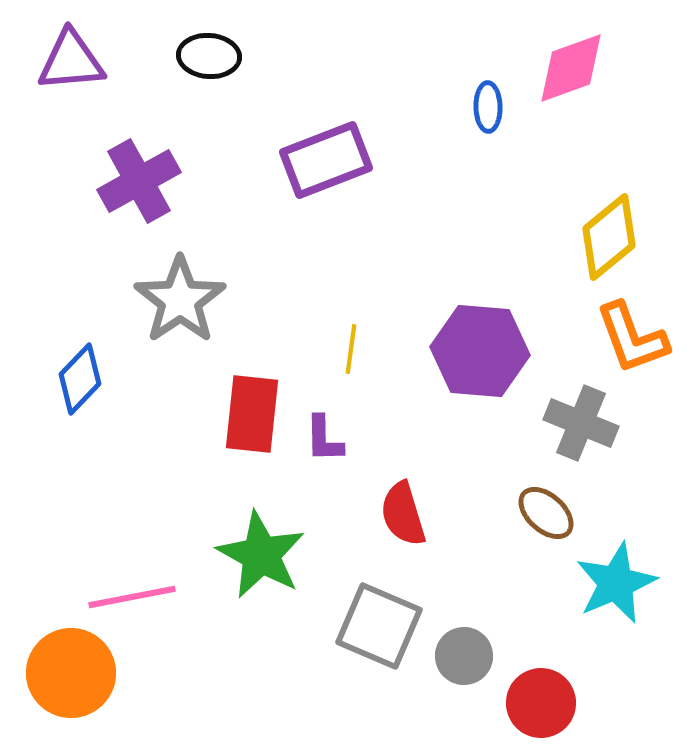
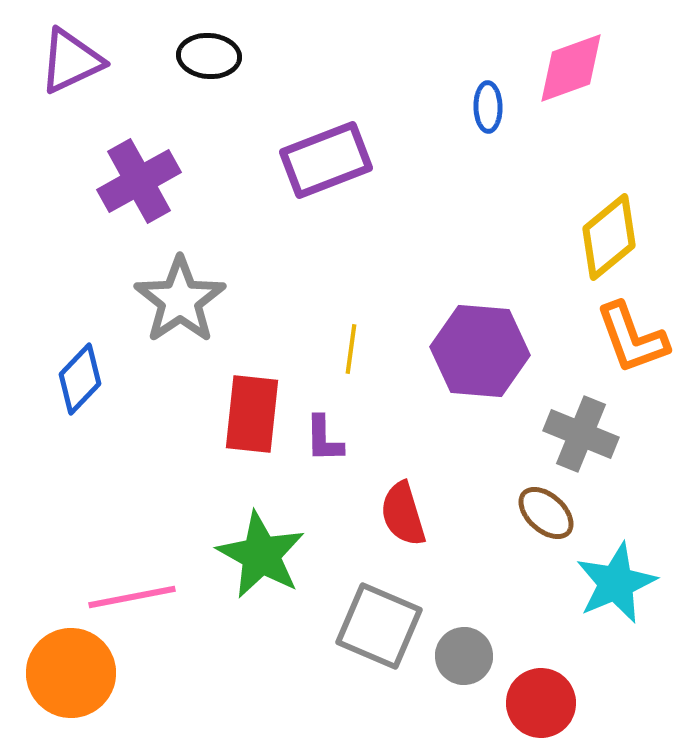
purple triangle: rotated 20 degrees counterclockwise
gray cross: moved 11 px down
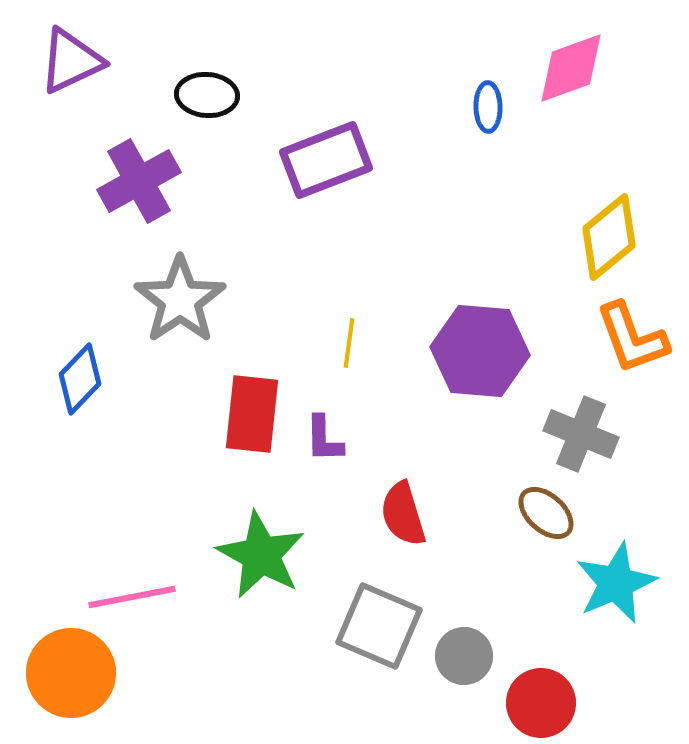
black ellipse: moved 2 px left, 39 px down
yellow line: moved 2 px left, 6 px up
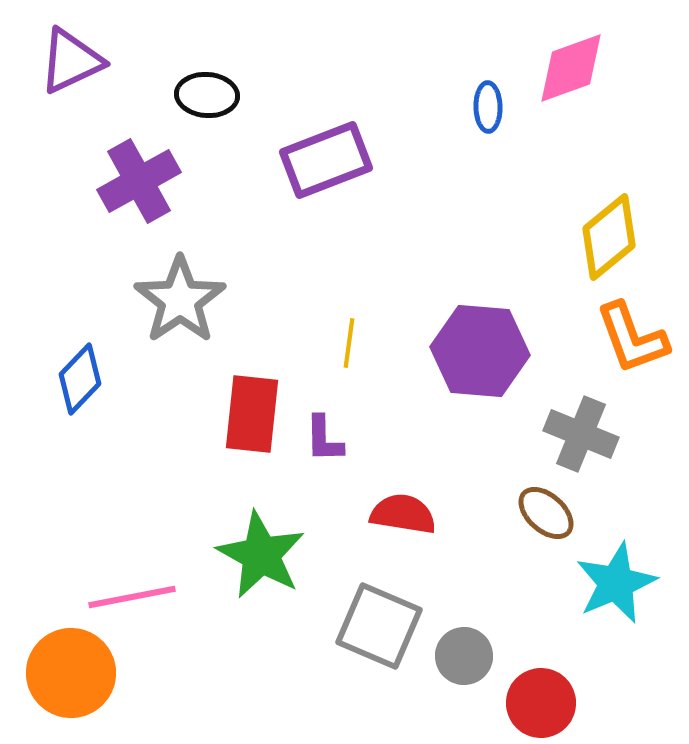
red semicircle: rotated 116 degrees clockwise
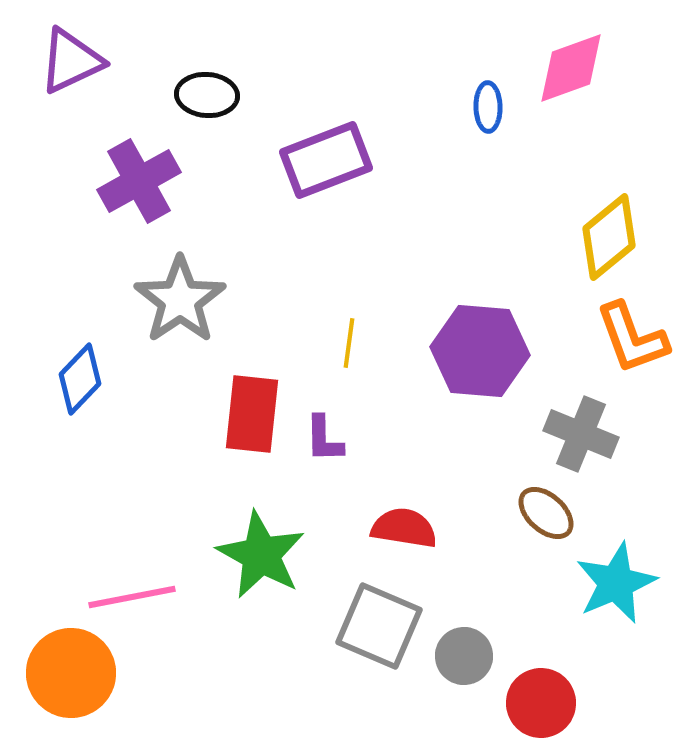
red semicircle: moved 1 px right, 14 px down
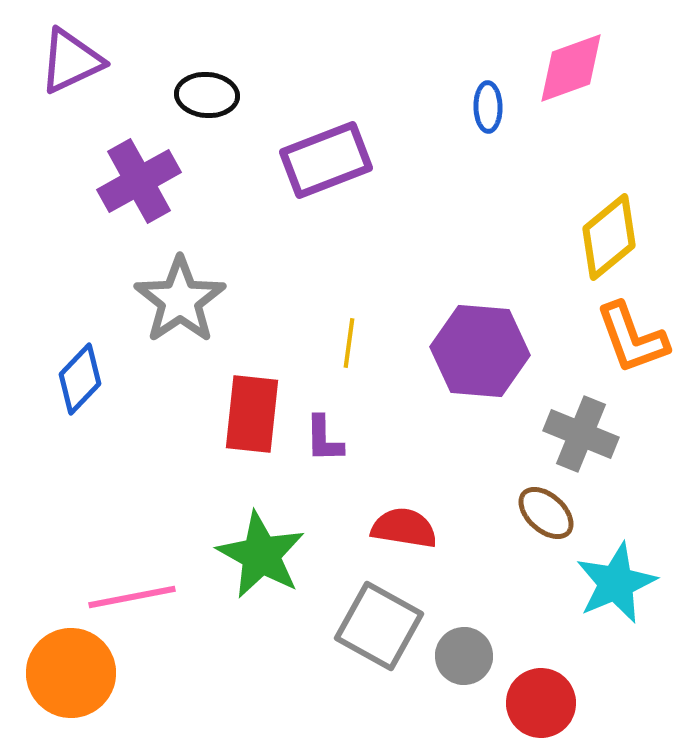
gray square: rotated 6 degrees clockwise
